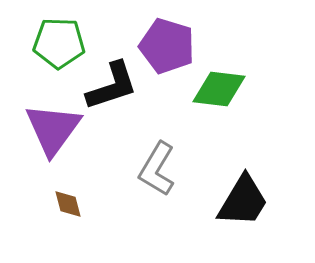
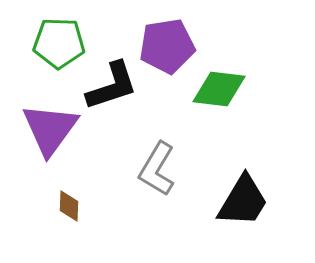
purple pentagon: rotated 26 degrees counterclockwise
purple triangle: moved 3 px left
brown diamond: moved 1 px right, 2 px down; rotated 16 degrees clockwise
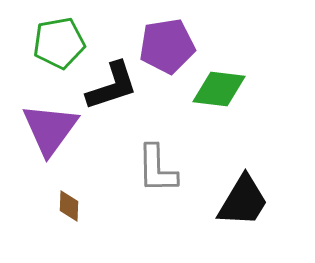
green pentagon: rotated 12 degrees counterclockwise
gray L-shape: rotated 32 degrees counterclockwise
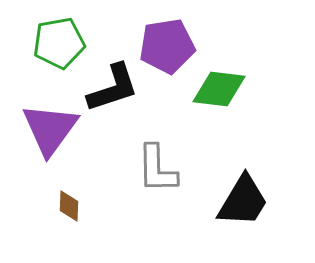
black L-shape: moved 1 px right, 2 px down
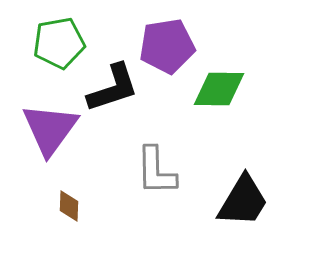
green diamond: rotated 6 degrees counterclockwise
gray L-shape: moved 1 px left, 2 px down
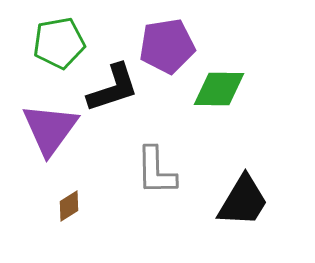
brown diamond: rotated 56 degrees clockwise
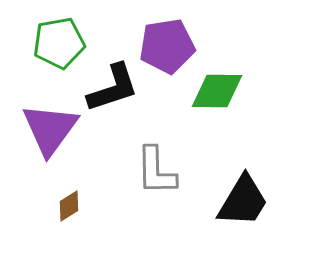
green diamond: moved 2 px left, 2 px down
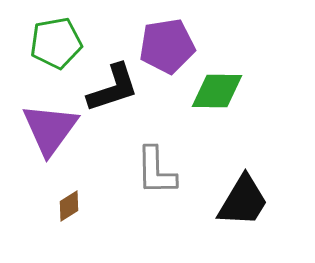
green pentagon: moved 3 px left
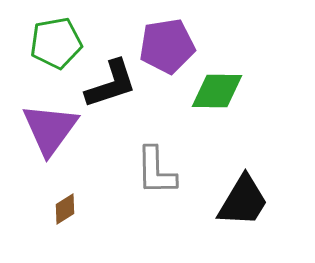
black L-shape: moved 2 px left, 4 px up
brown diamond: moved 4 px left, 3 px down
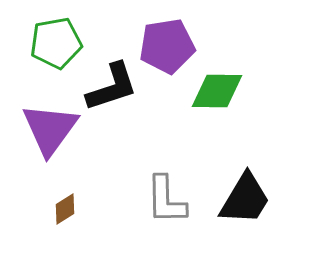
black L-shape: moved 1 px right, 3 px down
gray L-shape: moved 10 px right, 29 px down
black trapezoid: moved 2 px right, 2 px up
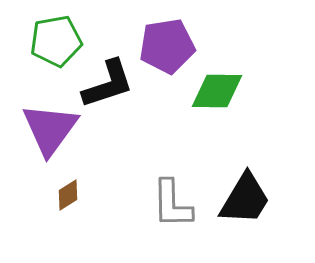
green pentagon: moved 2 px up
black L-shape: moved 4 px left, 3 px up
gray L-shape: moved 6 px right, 4 px down
brown diamond: moved 3 px right, 14 px up
